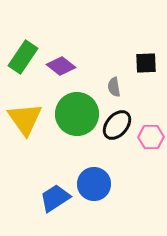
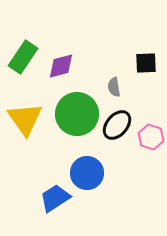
purple diamond: rotated 52 degrees counterclockwise
pink hexagon: rotated 20 degrees clockwise
blue circle: moved 7 px left, 11 px up
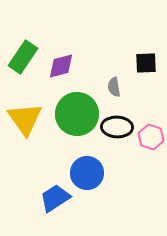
black ellipse: moved 2 px down; rotated 52 degrees clockwise
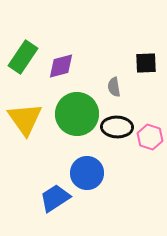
pink hexagon: moved 1 px left
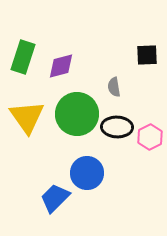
green rectangle: rotated 16 degrees counterclockwise
black square: moved 1 px right, 8 px up
yellow triangle: moved 2 px right, 2 px up
pink hexagon: rotated 15 degrees clockwise
blue trapezoid: rotated 12 degrees counterclockwise
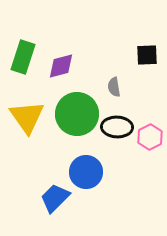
blue circle: moved 1 px left, 1 px up
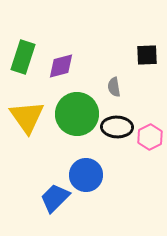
blue circle: moved 3 px down
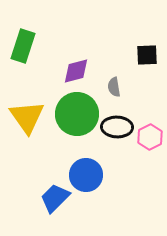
green rectangle: moved 11 px up
purple diamond: moved 15 px right, 5 px down
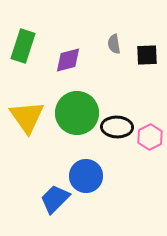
purple diamond: moved 8 px left, 11 px up
gray semicircle: moved 43 px up
green circle: moved 1 px up
blue circle: moved 1 px down
blue trapezoid: moved 1 px down
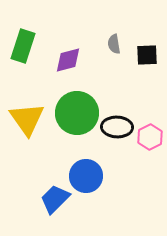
yellow triangle: moved 2 px down
